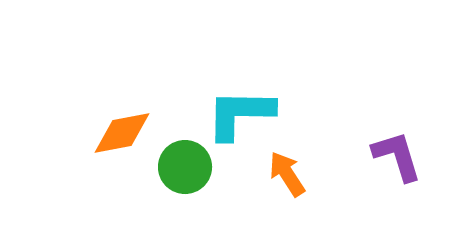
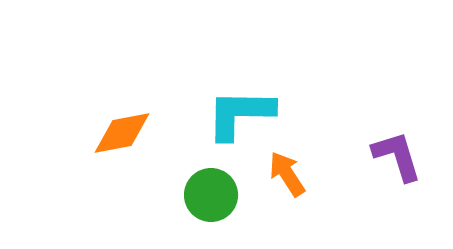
green circle: moved 26 px right, 28 px down
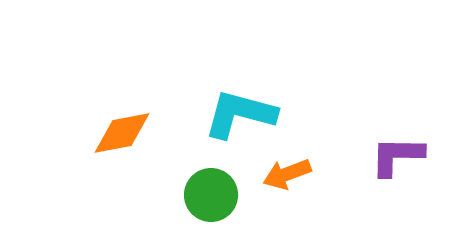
cyan L-shape: rotated 14 degrees clockwise
purple L-shape: rotated 72 degrees counterclockwise
orange arrow: rotated 78 degrees counterclockwise
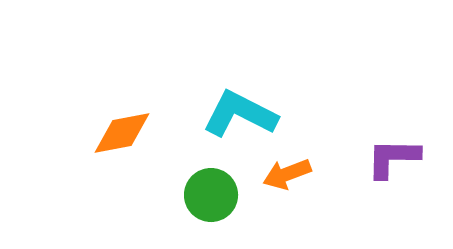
cyan L-shape: rotated 12 degrees clockwise
purple L-shape: moved 4 px left, 2 px down
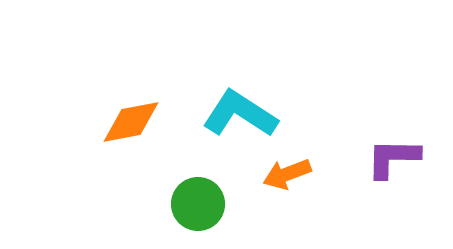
cyan L-shape: rotated 6 degrees clockwise
orange diamond: moved 9 px right, 11 px up
green circle: moved 13 px left, 9 px down
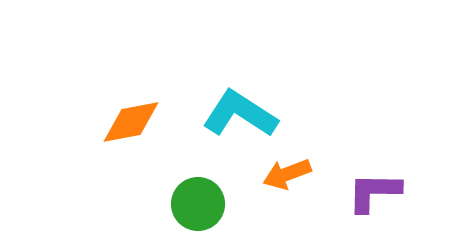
purple L-shape: moved 19 px left, 34 px down
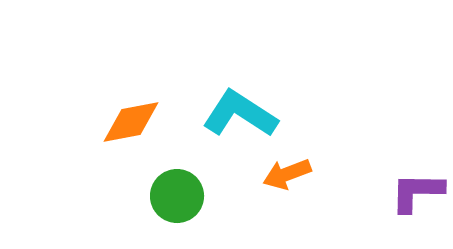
purple L-shape: moved 43 px right
green circle: moved 21 px left, 8 px up
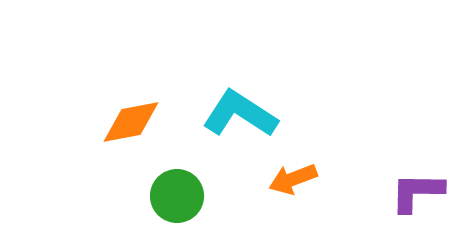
orange arrow: moved 6 px right, 5 px down
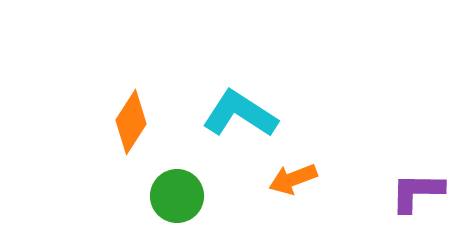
orange diamond: rotated 46 degrees counterclockwise
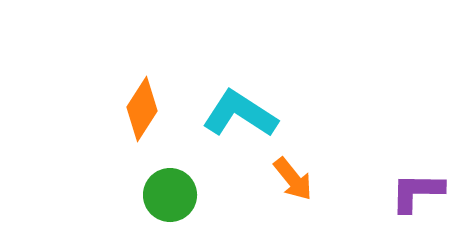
orange diamond: moved 11 px right, 13 px up
orange arrow: rotated 108 degrees counterclockwise
green circle: moved 7 px left, 1 px up
